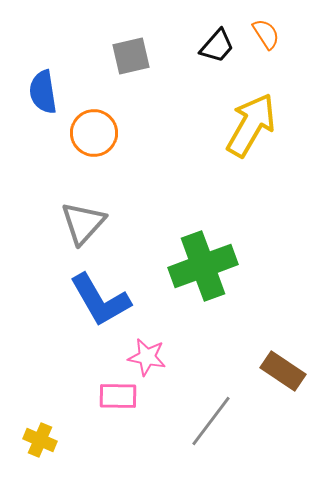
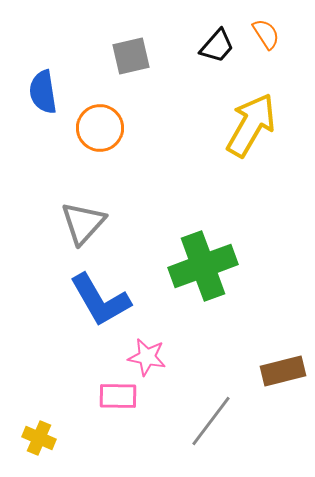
orange circle: moved 6 px right, 5 px up
brown rectangle: rotated 48 degrees counterclockwise
yellow cross: moved 1 px left, 2 px up
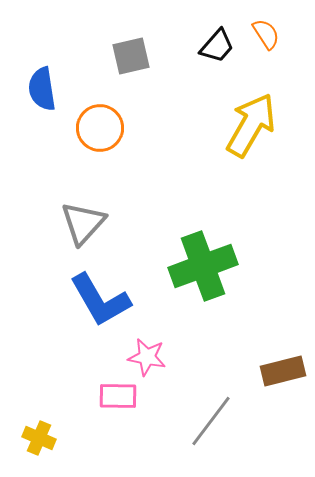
blue semicircle: moved 1 px left, 3 px up
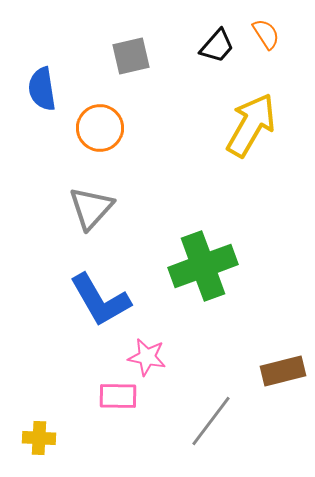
gray triangle: moved 8 px right, 15 px up
yellow cross: rotated 20 degrees counterclockwise
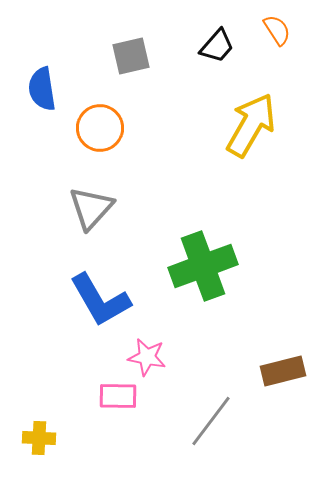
orange semicircle: moved 11 px right, 4 px up
